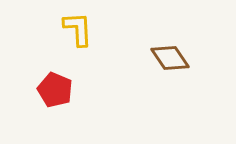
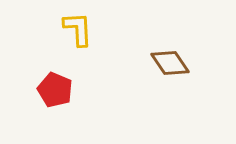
brown diamond: moved 5 px down
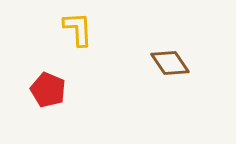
red pentagon: moved 7 px left
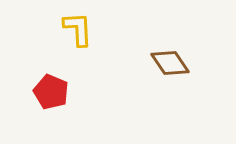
red pentagon: moved 3 px right, 2 px down
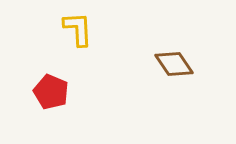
brown diamond: moved 4 px right, 1 px down
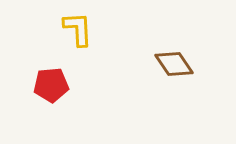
red pentagon: moved 7 px up; rotated 28 degrees counterclockwise
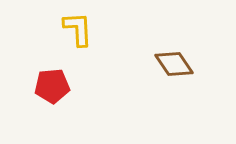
red pentagon: moved 1 px right, 1 px down
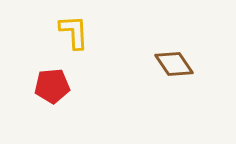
yellow L-shape: moved 4 px left, 3 px down
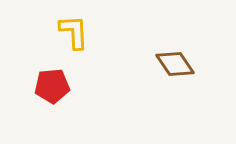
brown diamond: moved 1 px right
